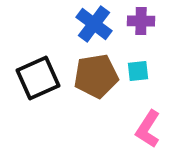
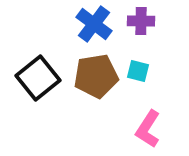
cyan square: rotated 20 degrees clockwise
black square: rotated 15 degrees counterclockwise
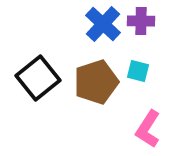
blue cross: moved 9 px right; rotated 6 degrees clockwise
brown pentagon: moved 6 px down; rotated 9 degrees counterclockwise
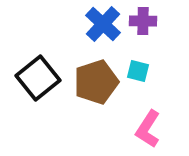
purple cross: moved 2 px right
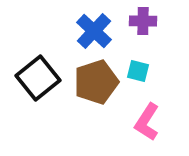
blue cross: moved 9 px left, 7 px down
pink L-shape: moved 1 px left, 7 px up
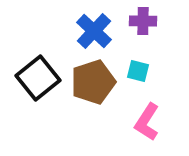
brown pentagon: moved 3 px left
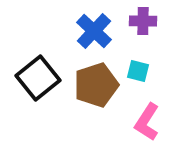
brown pentagon: moved 3 px right, 3 px down
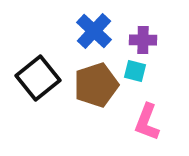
purple cross: moved 19 px down
cyan square: moved 3 px left
pink L-shape: rotated 12 degrees counterclockwise
